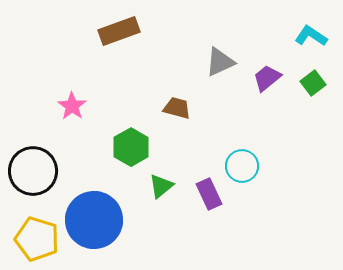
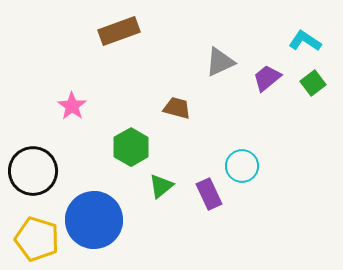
cyan L-shape: moved 6 px left, 5 px down
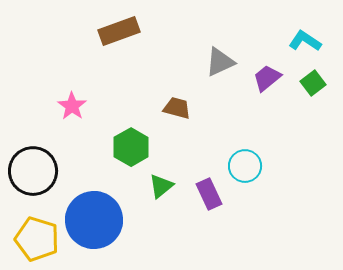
cyan circle: moved 3 px right
